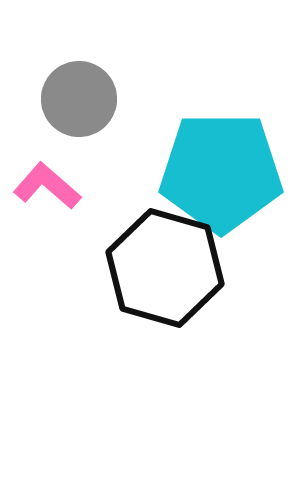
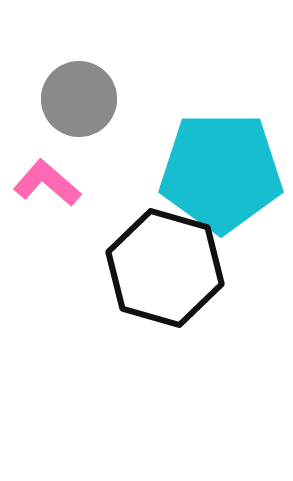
pink L-shape: moved 3 px up
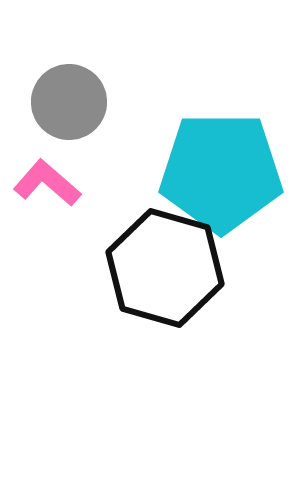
gray circle: moved 10 px left, 3 px down
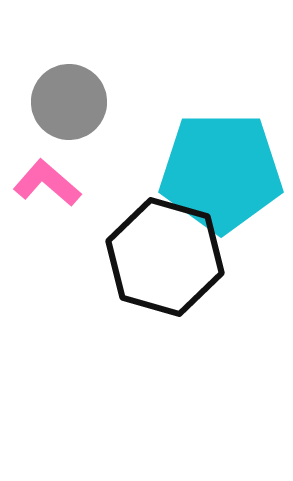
black hexagon: moved 11 px up
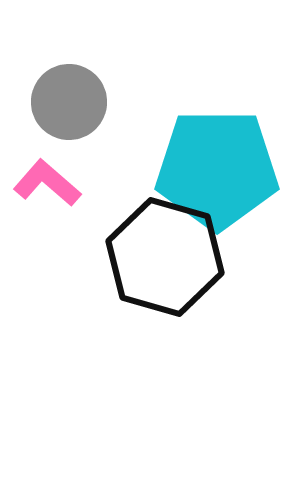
cyan pentagon: moved 4 px left, 3 px up
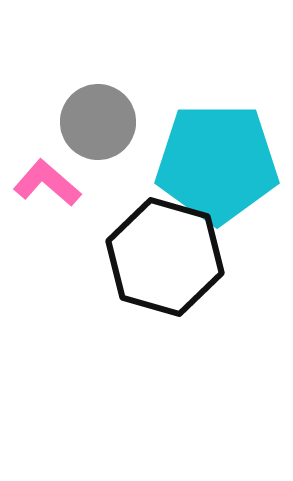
gray circle: moved 29 px right, 20 px down
cyan pentagon: moved 6 px up
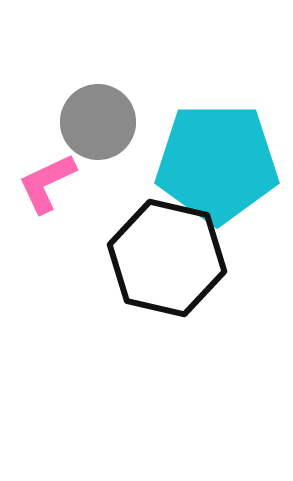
pink L-shape: rotated 66 degrees counterclockwise
black hexagon: moved 2 px right, 1 px down; rotated 3 degrees counterclockwise
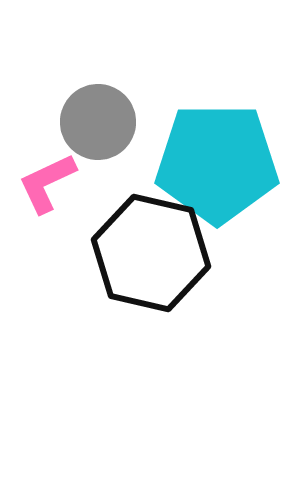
black hexagon: moved 16 px left, 5 px up
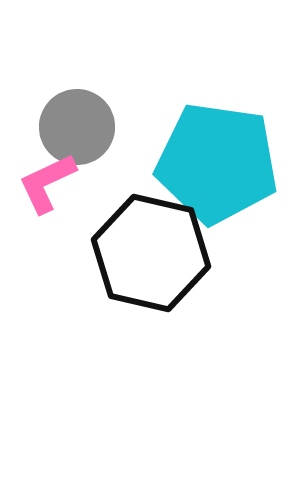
gray circle: moved 21 px left, 5 px down
cyan pentagon: rotated 8 degrees clockwise
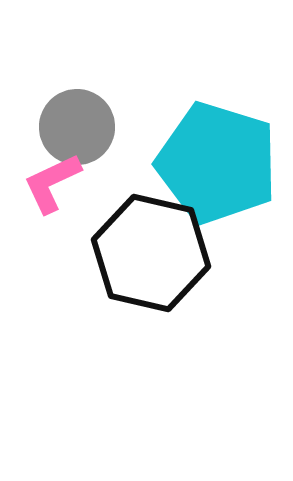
cyan pentagon: rotated 9 degrees clockwise
pink L-shape: moved 5 px right
